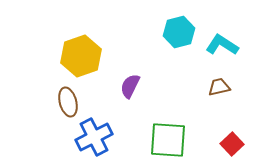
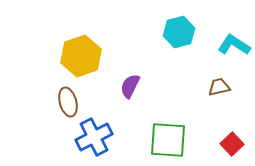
cyan L-shape: moved 12 px right
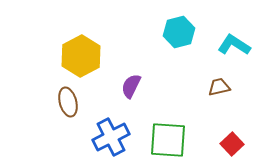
yellow hexagon: rotated 9 degrees counterclockwise
purple semicircle: moved 1 px right
blue cross: moved 17 px right
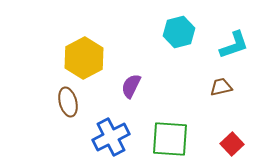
cyan L-shape: rotated 128 degrees clockwise
yellow hexagon: moved 3 px right, 2 px down
brown trapezoid: moved 2 px right
green square: moved 2 px right, 1 px up
